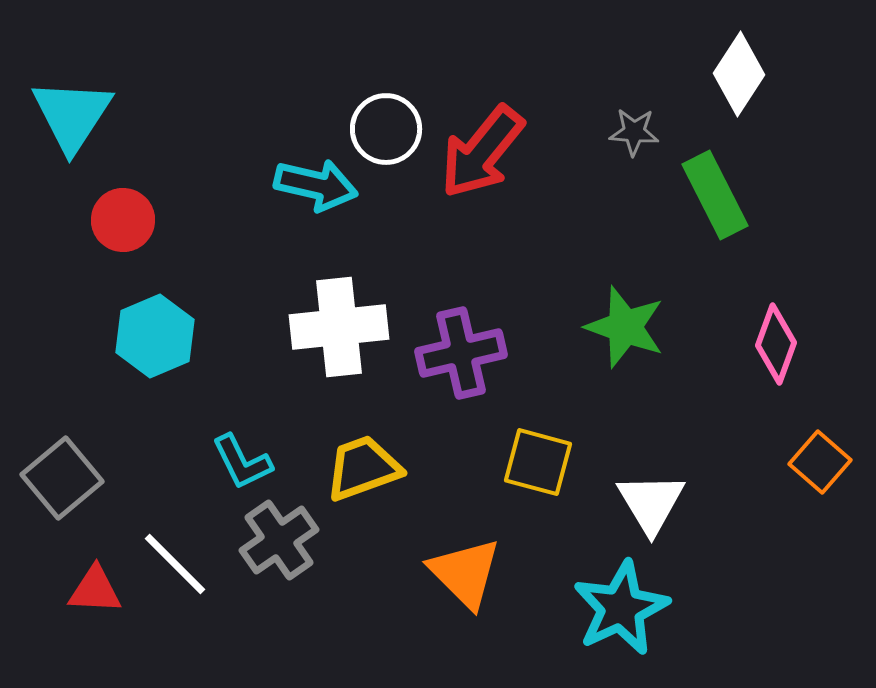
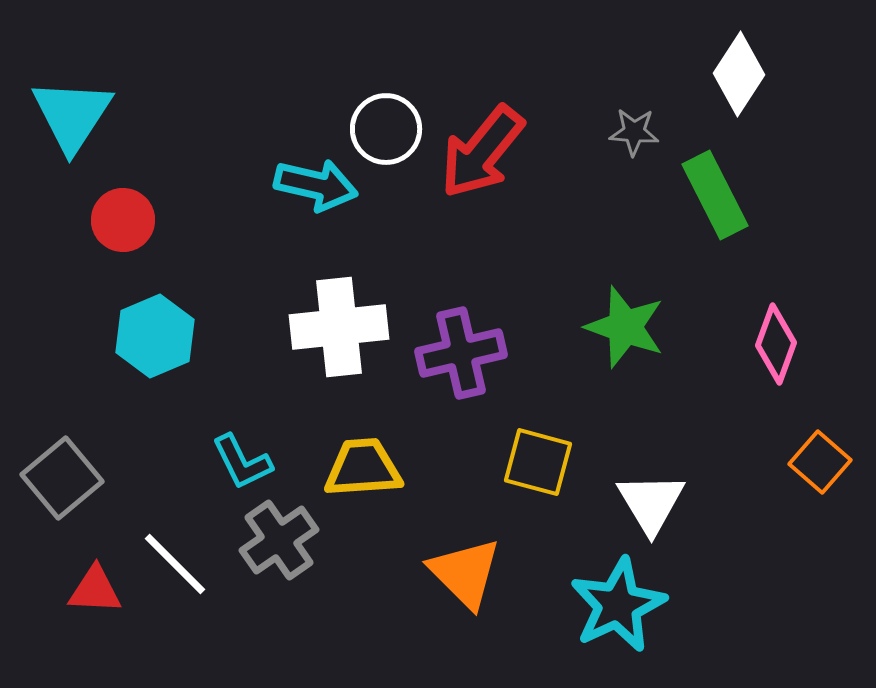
yellow trapezoid: rotated 16 degrees clockwise
cyan star: moved 3 px left, 3 px up
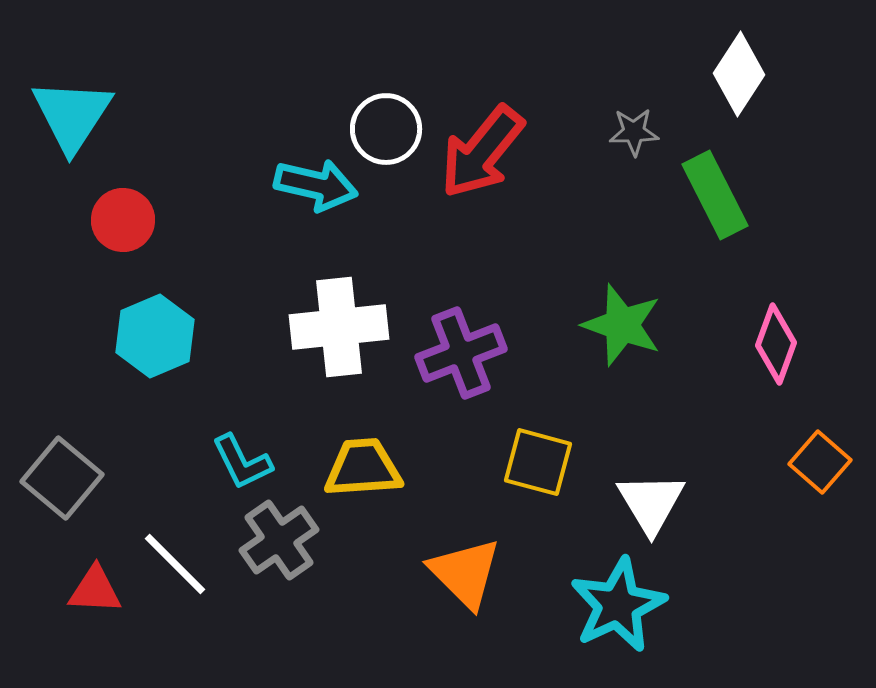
gray star: rotated 6 degrees counterclockwise
green star: moved 3 px left, 2 px up
purple cross: rotated 8 degrees counterclockwise
gray square: rotated 10 degrees counterclockwise
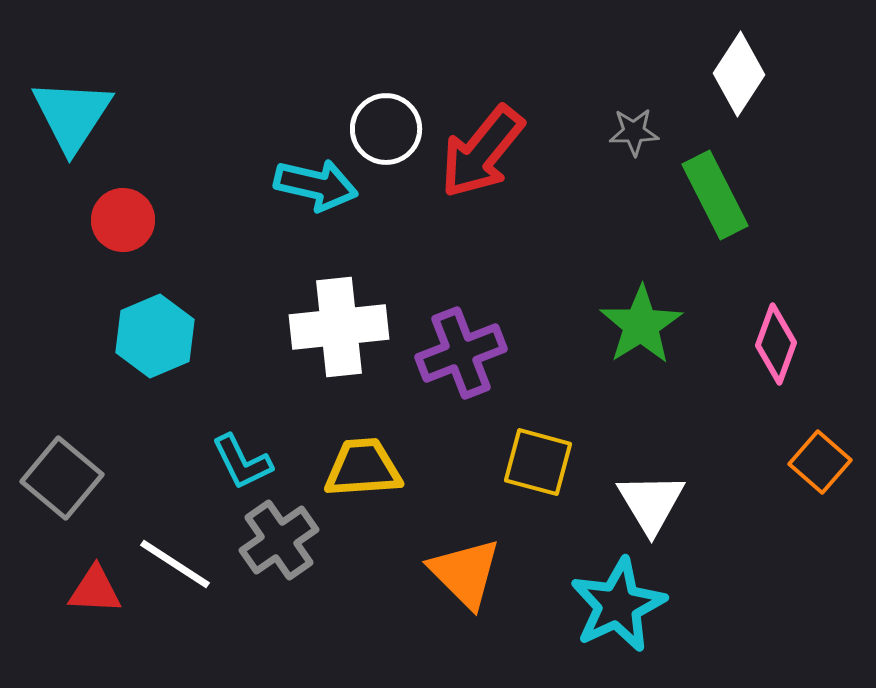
green star: moved 19 px right; rotated 20 degrees clockwise
white line: rotated 12 degrees counterclockwise
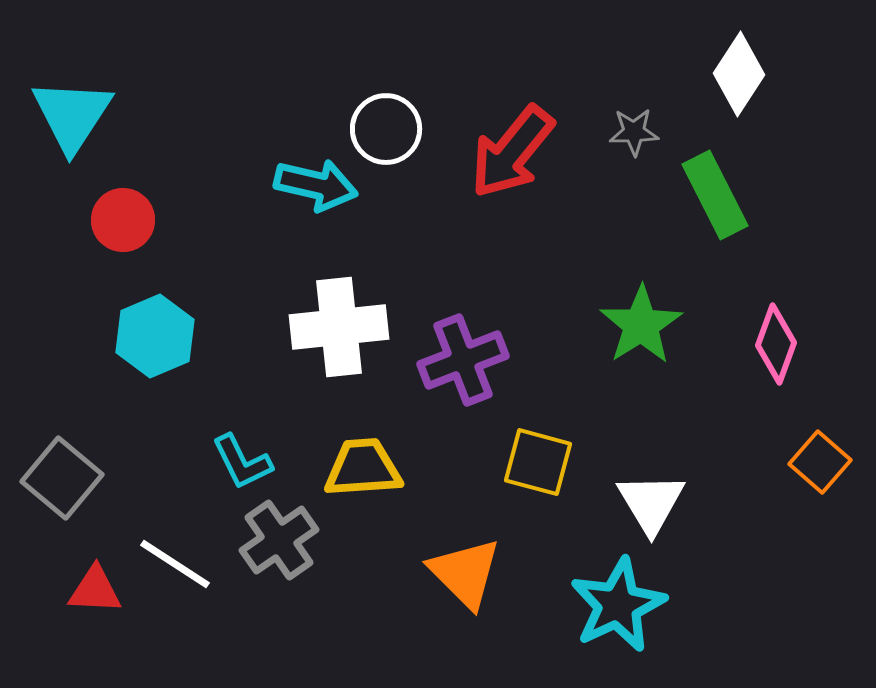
red arrow: moved 30 px right
purple cross: moved 2 px right, 7 px down
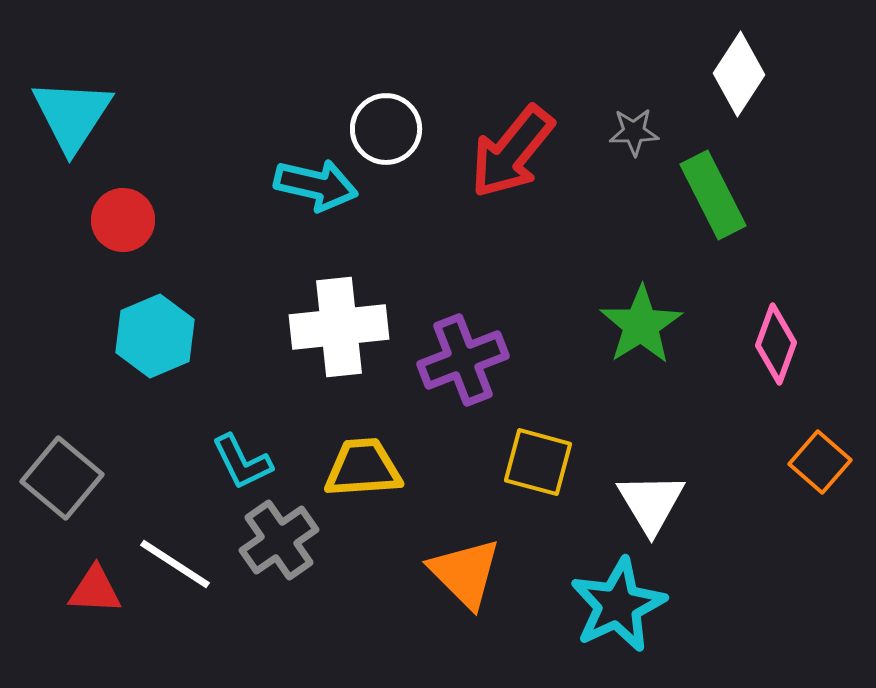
green rectangle: moved 2 px left
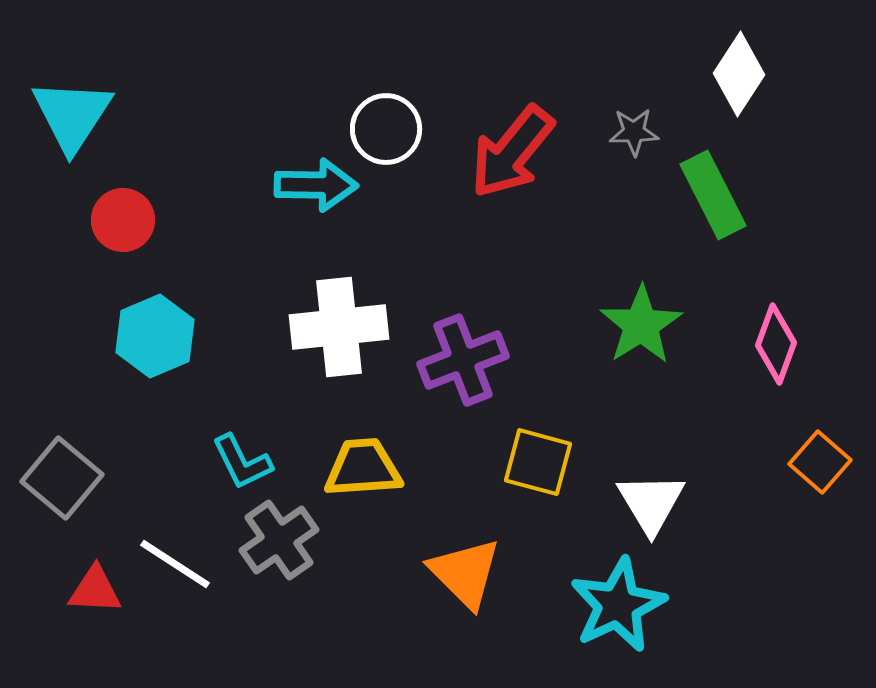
cyan arrow: rotated 12 degrees counterclockwise
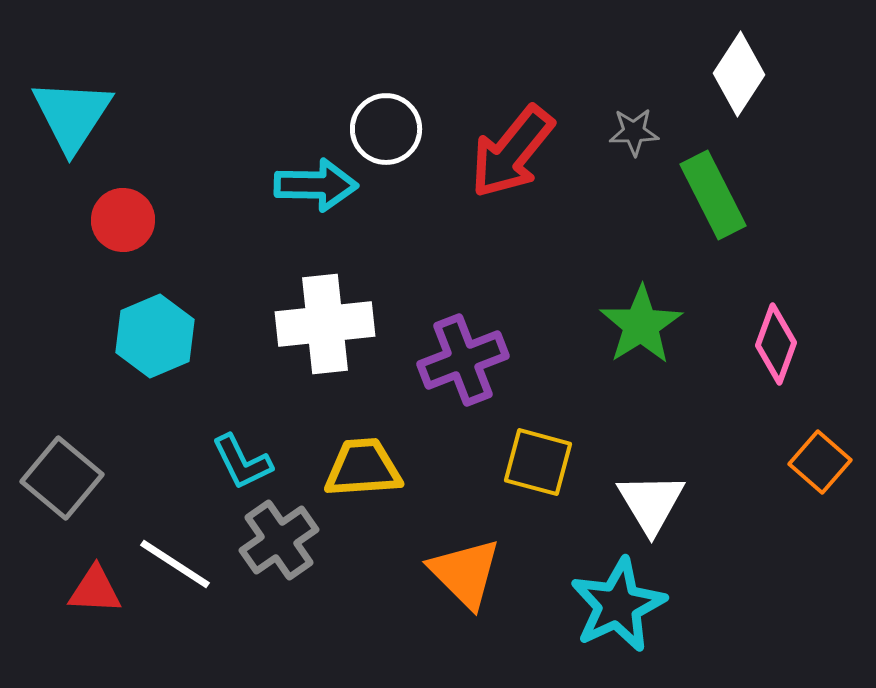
white cross: moved 14 px left, 3 px up
